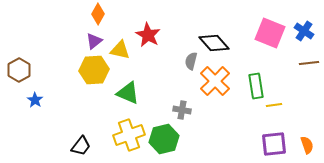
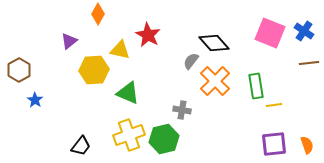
purple triangle: moved 25 px left
gray semicircle: rotated 24 degrees clockwise
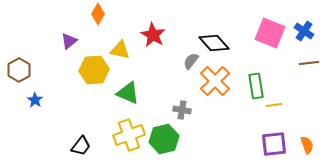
red star: moved 5 px right
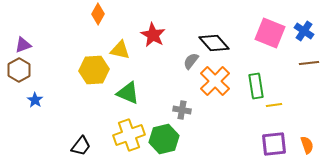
purple triangle: moved 46 px left, 4 px down; rotated 18 degrees clockwise
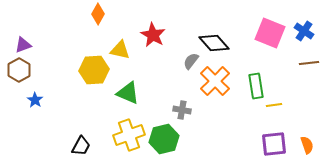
black trapezoid: rotated 10 degrees counterclockwise
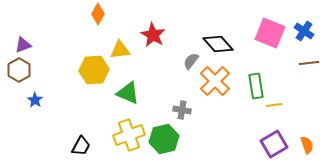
black diamond: moved 4 px right, 1 px down
yellow triangle: rotated 20 degrees counterclockwise
purple square: rotated 24 degrees counterclockwise
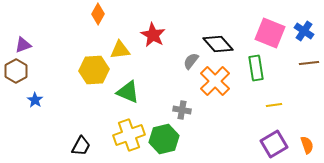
brown hexagon: moved 3 px left, 1 px down
green rectangle: moved 18 px up
green triangle: moved 1 px up
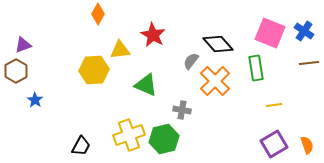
green triangle: moved 18 px right, 7 px up
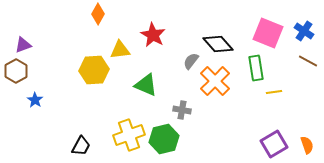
pink square: moved 2 px left
brown line: moved 1 px left, 2 px up; rotated 36 degrees clockwise
yellow line: moved 13 px up
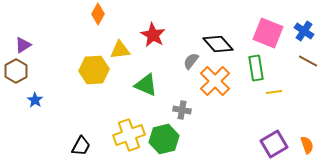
purple triangle: rotated 12 degrees counterclockwise
